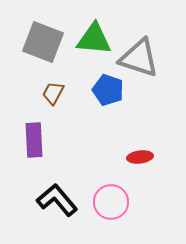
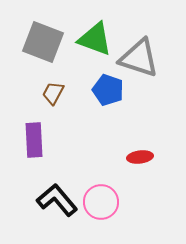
green triangle: moved 1 px right; rotated 15 degrees clockwise
pink circle: moved 10 px left
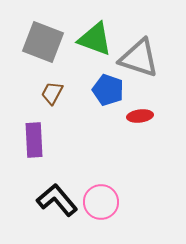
brown trapezoid: moved 1 px left
red ellipse: moved 41 px up
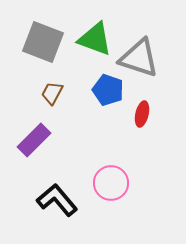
red ellipse: moved 2 px right, 2 px up; rotated 70 degrees counterclockwise
purple rectangle: rotated 48 degrees clockwise
pink circle: moved 10 px right, 19 px up
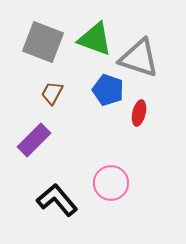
red ellipse: moved 3 px left, 1 px up
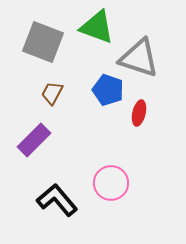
green triangle: moved 2 px right, 12 px up
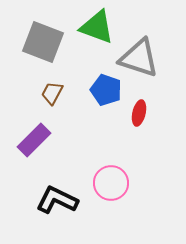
blue pentagon: moved 2 px left
black L-shape: rotated 24 degrees counterclockwise
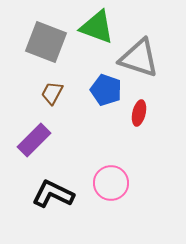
gray square: moved 3 px right
black L-shape: moved 4 px left, 6 px up
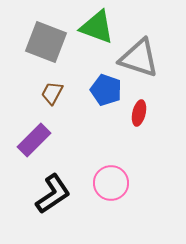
black L-shape: rotated 120 degrees clockwise
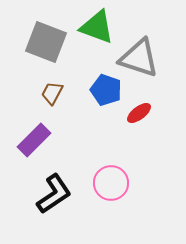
red ellipse: rotated 40 degrees clockwise
black L-shape: moved 1 px right
